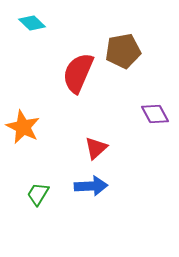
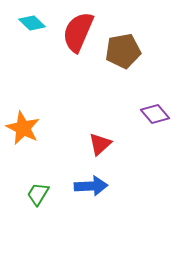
red semicircle: moved 41 px up
purple diamond: rotated 12 degrees counterclockwise
orange star: moved 1 px down
red triangle: moved 4 px right, 4 px up
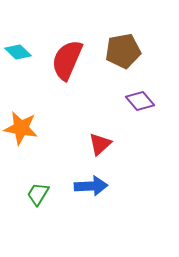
cyan diamond: moved 14 px left, 29 px down
red semicircle: moved 11 px left, 28 px down
purple diamond: moved 15 px left, 13 px up
orange star: moved 2 px left; rotated 16 degrees counterclockwise
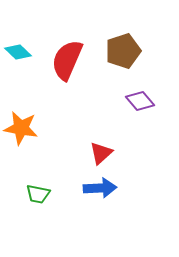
brown pentagon: rotated 8 degrees counterclockwise
red triangle: moved 1 px right, 9 px down
blue arrow: moved 9 px right, 2 px down
green trapezoid: rotated 110 degrees counterclockwise
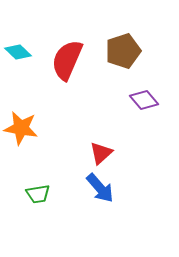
purple diamond: moved 4 px right, 1 px up
blue arrow: rotated 52 degrees clockwise
green trapezoid: rotated 20 degrees counterclockwise
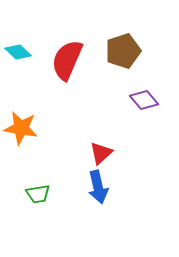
blue arrow: moved 2 px left, 1 px up; rotated 28 degrees clockwise
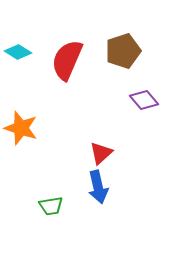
cyan diamond: rotated 12 degrees counterclockwise
orange star: rotated 8 degrees clockwise
green trapezoid: moved 13 px right, 12 px down
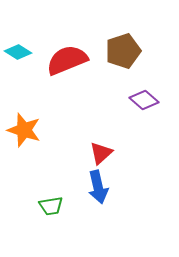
red semicircle: rotated 45 degrees clockwise
purple diamond: rotated 8 degrees counterclockwise
orange star: moved 3 px right, 2 px down
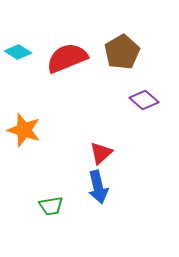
brown pentagon: moved 1 px left, 1 px down; rotated 12 degrees counterclockwise
red semicircle: moved 2 px up
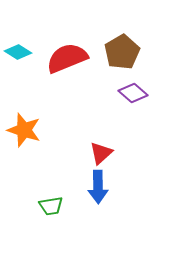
purple diamond: moved 11 px left, 7 px up
blue arrow: rotated 12 degrees clockwise
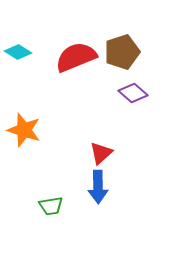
brown pentagon: rotated 12 degrees clockwise
red semicircle: moved 9 px right, 1 px up
